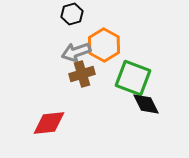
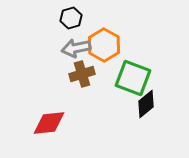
black hexagon: moved 1 px left, 4 px down
gray arrow: moved 4 px up; rotated 8 degrees clockwise
black diamond: rotated 76 degrees clockwise
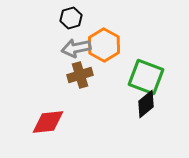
brown cross: moved 2 px left, 1 px down
green square: moved 13 px right, 1 px up
red diamond: moved 1 px left, 1 px up
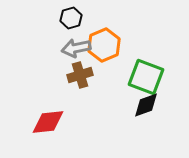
orange hexagon: rotated 8 degrees clockwise
black diamond: moved 1 px down; rotated 20 degrees clockwise
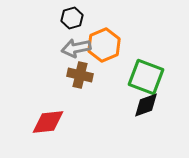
black hexagon: moved 1 px right
brown cross: rotated 30 degrees clockwise
